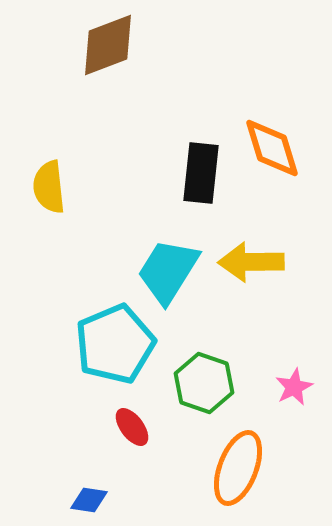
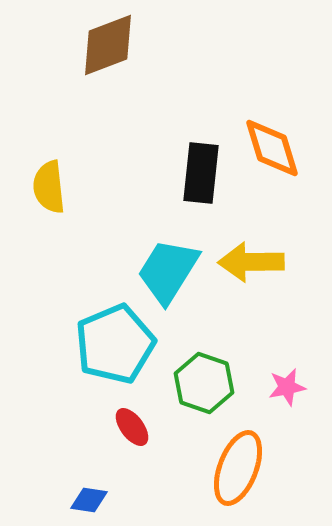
pink star: moved 7 px left; rotated 15 degrees clockwise
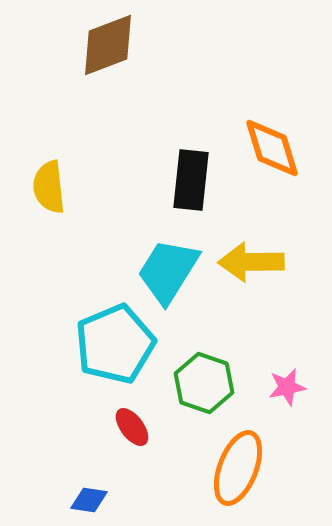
black rectangle: moved 10 px left, 7 px down
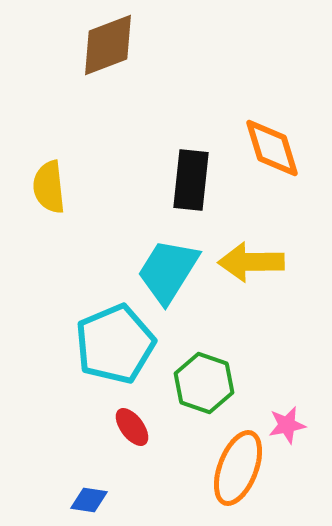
pink star: moved 38 px down
